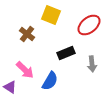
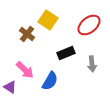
yellow square: moved 3 px left, 5 px down; rotated 12 degrees clockwise
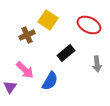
red ellipse: rotated 65 degrees clockwise
brown cross: moved 1 px down; rotated 28 degrees clockwise
black rectangle: rotated 18 degrees counterclockwise
gray arrow: moved 5 px right
purple triangle: rotated 32 degrees clockwise
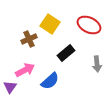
yellow square: moved 2 px right, 4 px down
brown cross: moved 2 px right, 4 px down
pink arrow: rotated 72 degrees counterclockwise
blue semicircle: rotated 18 degrees clockwise
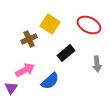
purple triangle: moved 1 px right, 1 px down
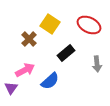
brown cross: rotated 21 degrees counterclockwise
